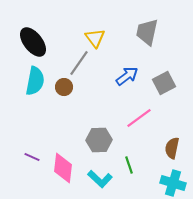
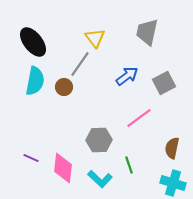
gray line: moved 1 px right, 1 px down
purple line: moved 1 px left, 1 px down
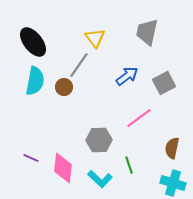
gray line: moved 1 px left, 1 px down
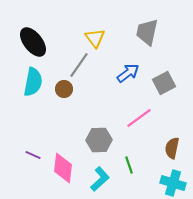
blue arrow: moved 1 px right, 3 px up
cyan semicircle: moved 2 px left, 1 px down
brown circle: moved 2 px down
purple line: moved 2 px right, 3 px up
cyan L-shape: rotated 85 degrees counterclockwise
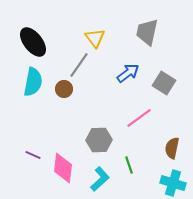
gray square: rotated 30 degrees counterclockwise
